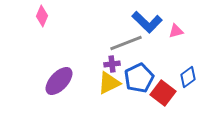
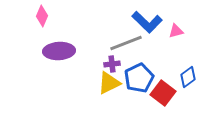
purple ellipse: moved 30 px up; rotated 44 degrees clockwise
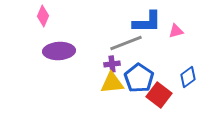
pink diamond: moved 1 px right
blue L-shape: rotated 44 degrees counterclockwise
blue pentagon: rotated 12 degrees counterclockwise
yellow triangle: moved 3 px right; rotated 20 degrees clockwise
red square: moved 4 px left, 2 px down
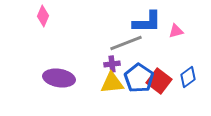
purple ellipse: moved 27 px down; rotated 12 degrees clockwise
red square: moved 14 px up
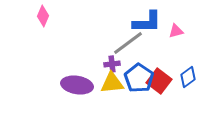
gray line: moved 2 px right; rotated 16 degrees counterclockwise
purple ellipse: moved 18 px right, 7 px down
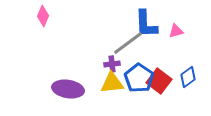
blue L-shape: moved 1 px left, 2 px down; rotated 88 degrees clockwise
purple ellipse: moved 9 px left, 4 px down
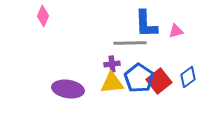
gray line: moved 2 px right; rotated 36 degrees clockwise
red square: rotated 15 degrees clockwise
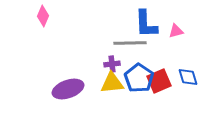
blue diamond: rotated 70 degrees counterclockwise
red square: rotated 15 degrees clockwise
purple ellipse: rotated 28 degrees counterclockwise
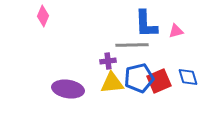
gray line: moved 2 px right, 2 px down
purple cross: moved 4 px left, 3 px up
blue pentagon: rotated 24 degrees clockwise
purple ellipse: rotated 28 degrees clockwise
